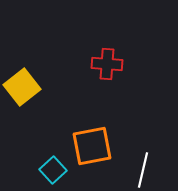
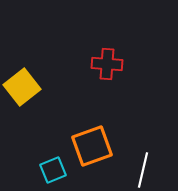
orange square: rotated 9 degrees counterclockwise
cyan square: rotated 20 degrees clockwise
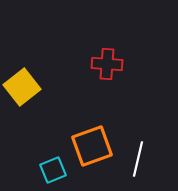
white line: moved 5 px left, 11 px up
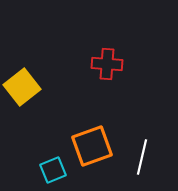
white line: moved 4 px right, 2 px up
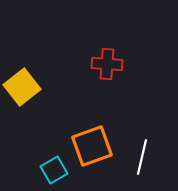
cyan square: moved 1 px right; rotated 8 degrees counterclockwise
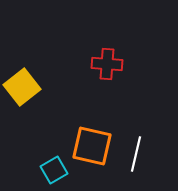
orange square: rotated 33 degrees clockwise
white line: moved 6 px left, 3 px up
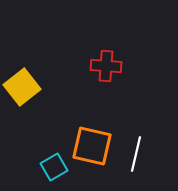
red cross: moved 1 px left, 2 px down
cyan square: moved 3 px up
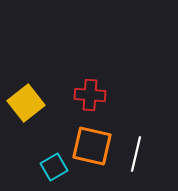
red cross: moved 16 px left, 29 px down
yellow square: moved 4 px right, 16 px down
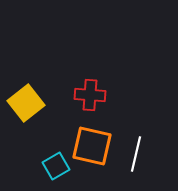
cyan square: moved 2 px right, 1 px up
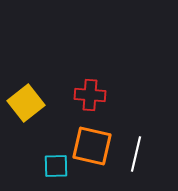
cyan square: rotated 28 degrees clockwise
